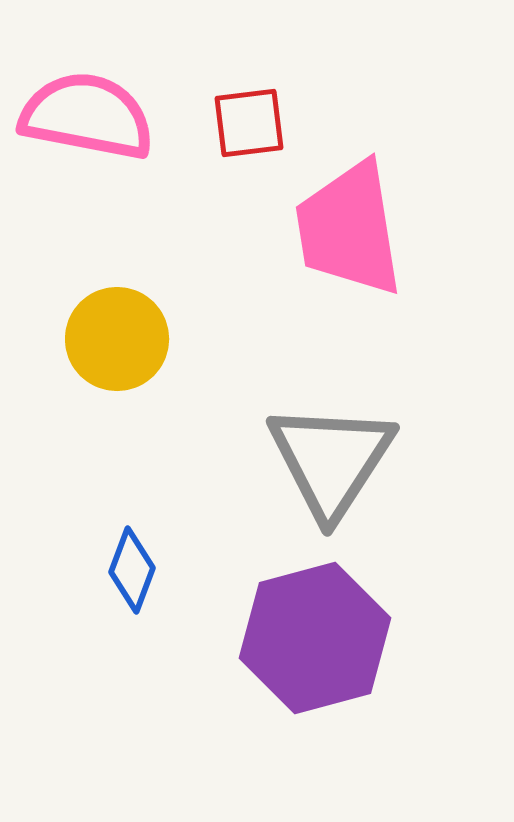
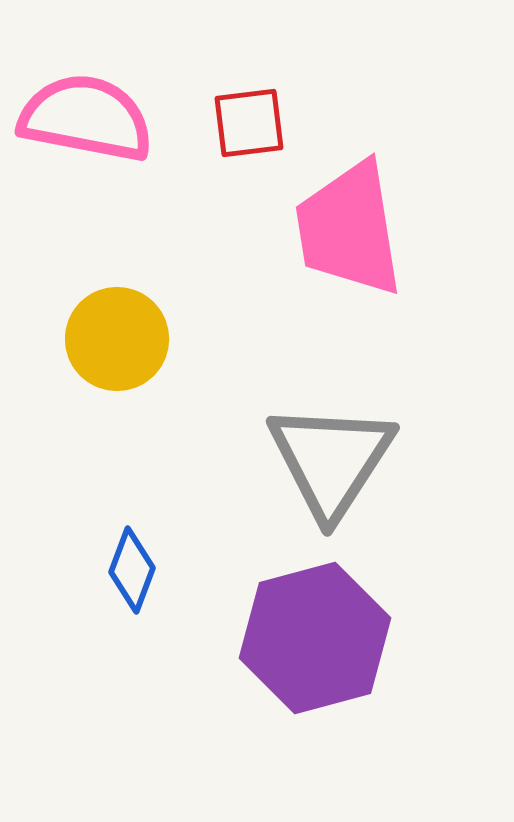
pink semicircle: moved 1 px left, 2 px down
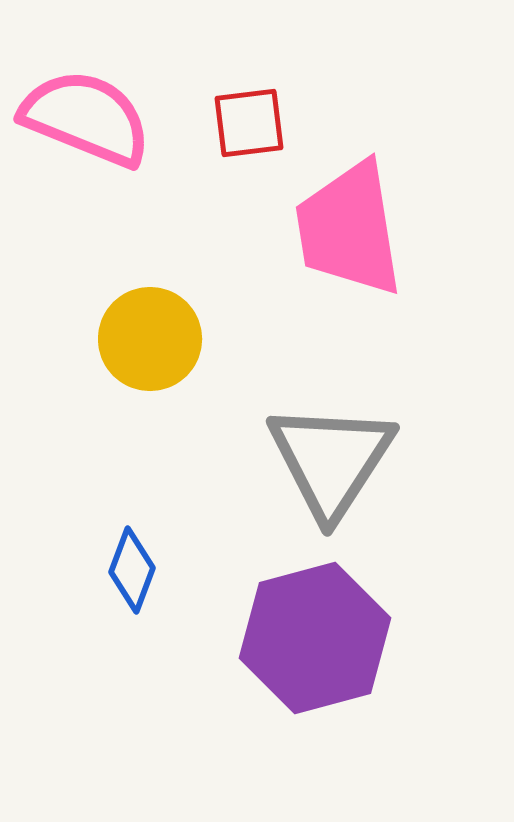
pink semicircle: rotated 11 degrees clockwise
yellow circle: moved 33 px right
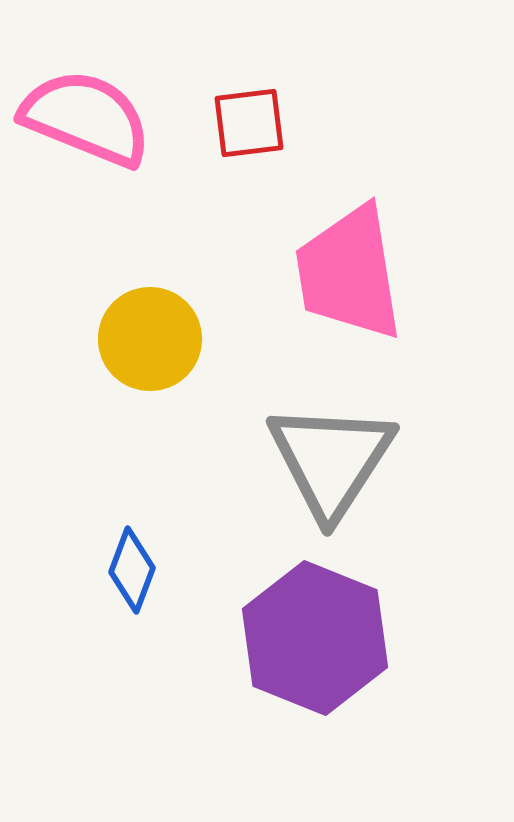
pink trapezoid: moved 44 px down
purple hexagon: rotated 23 degrees counterclockwise
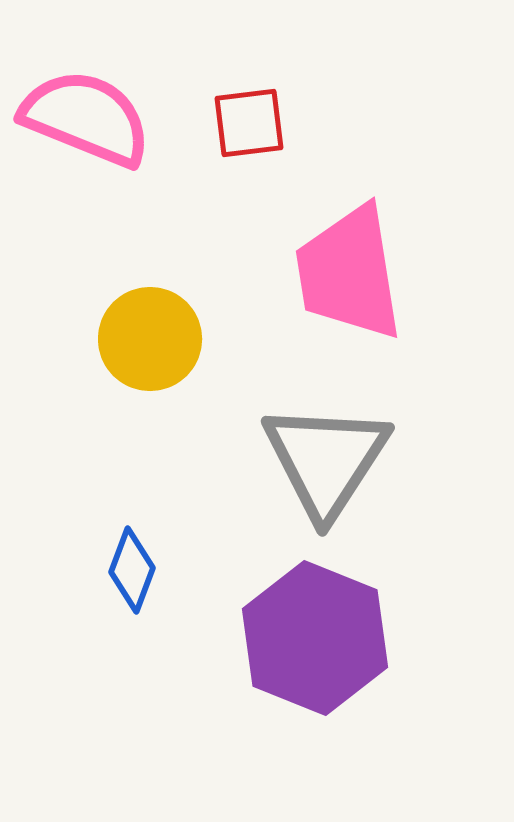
gray triangle: moved 5 px left
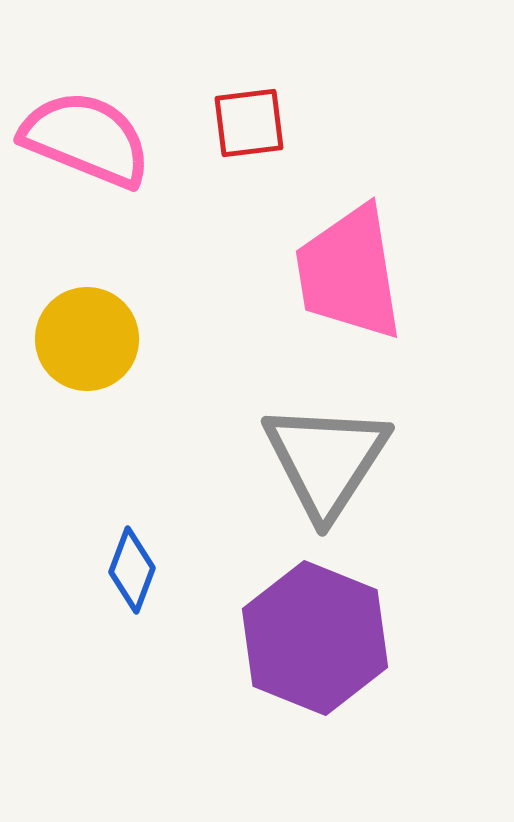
pink semicircle: moved 21 px down
yellow circle: moved 63 px left
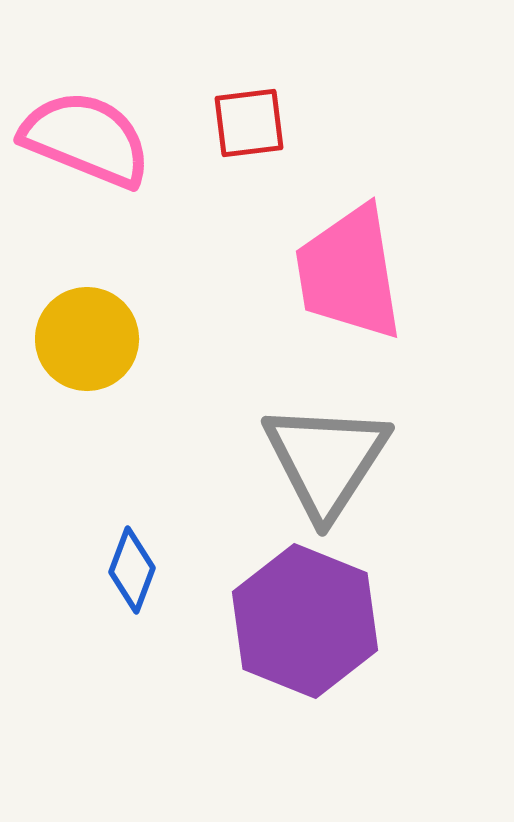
purple hexagon: moved 10 px left, 17 px up
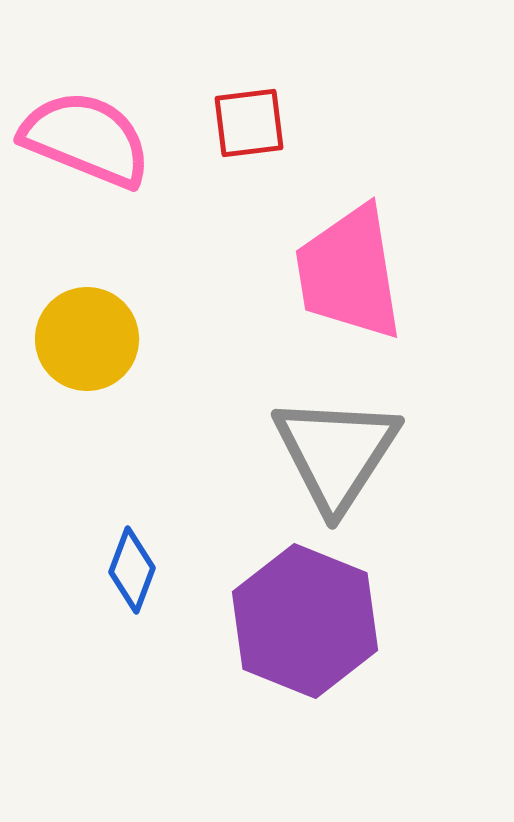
gray triangle: moved 10 px right, 7 px up
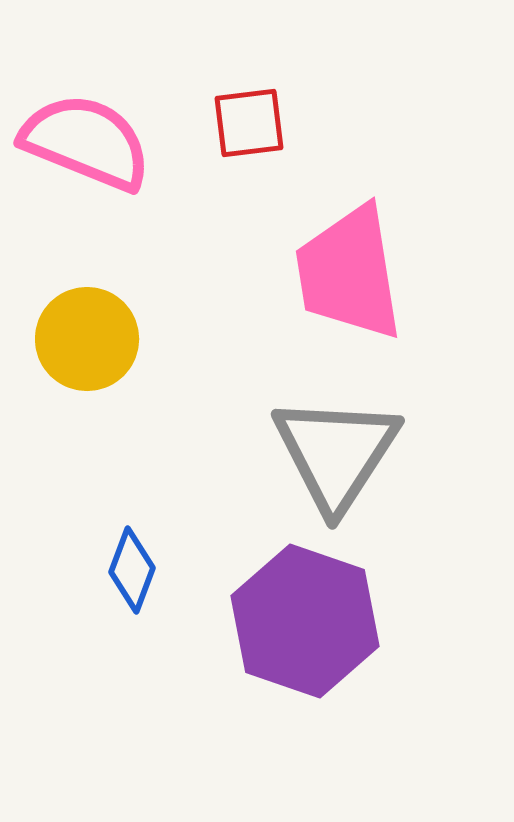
pink semicircle: moved 3 px down
purple hexagon: rotated 3 degrees counterclockwise
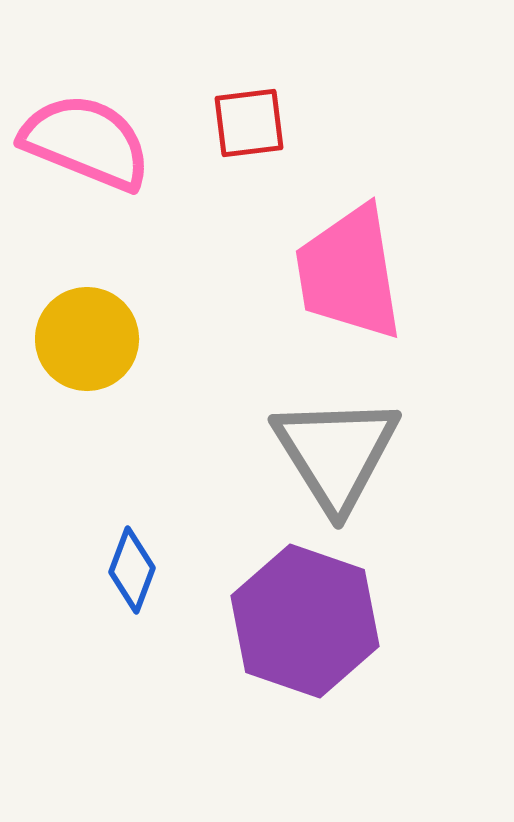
gray triangle: rotated 5 degrees counterclockwise
